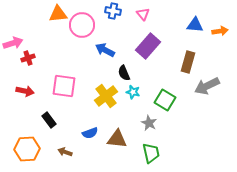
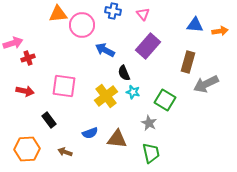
gray arrow: moved 1 px left, 2 px up
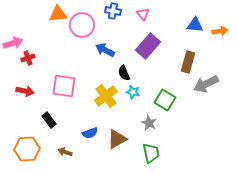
brown triangle: rotated 35 degrees counterclockwise
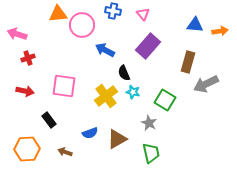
pink arrow: moved 4 px right, 9 px up; rotated 144 degrees counterclockwise
